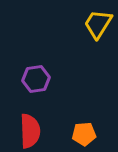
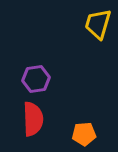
yellow trapezoid: rotated 16 degrees counterclockwise
red semicircle: moved 3 px right, 12 px up
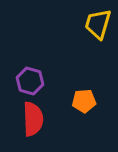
purple hexagon: moved 6 px left, 2 px down; rotated 24 degrees clockwise
orange pentagon: moved 33 px up
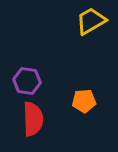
yellow trapezoid: moved 7 px left, 3 px up; rotated 44 degrees clockwise
purple hexagon: moved 3 px left; rotated 8 degrees counterclockwise
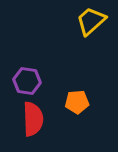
yellow trapezoid: rotated 12 degrees counterclockwise
orange pentagon: moved 7 px left, 1 px down
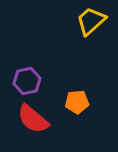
purple hexagon: rotated 20 degrees counterclockwise
red semicircle: rotated 132 degrees clockwise
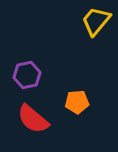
yellow trapezoid: moved 5 px right; rotated 8 degrees counterclockwise
purple hexagon: moved 6 px up
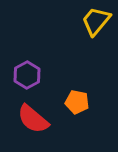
purple hexagon: rotated 16 degrees counterclockwise
orange pentagon: rotated 15 degrees clockwise
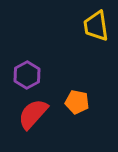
yellow trapezoid: moved 5 px down; rotated 48 degrees counterclockwise
red semicircle: moved 5 px up; rotated 92 degrees clockwise
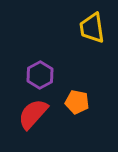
yellow trapezoid: moved 4 px left, 2 px down
purple hexagon: moved 13 px right
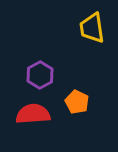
orange pentagon: rotated 15 degrees clockwise
red semicircle: rotated 44 degrees clockwise
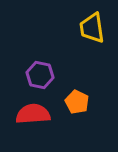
purple hexagon: rotated 20 degrees counterclockwise
